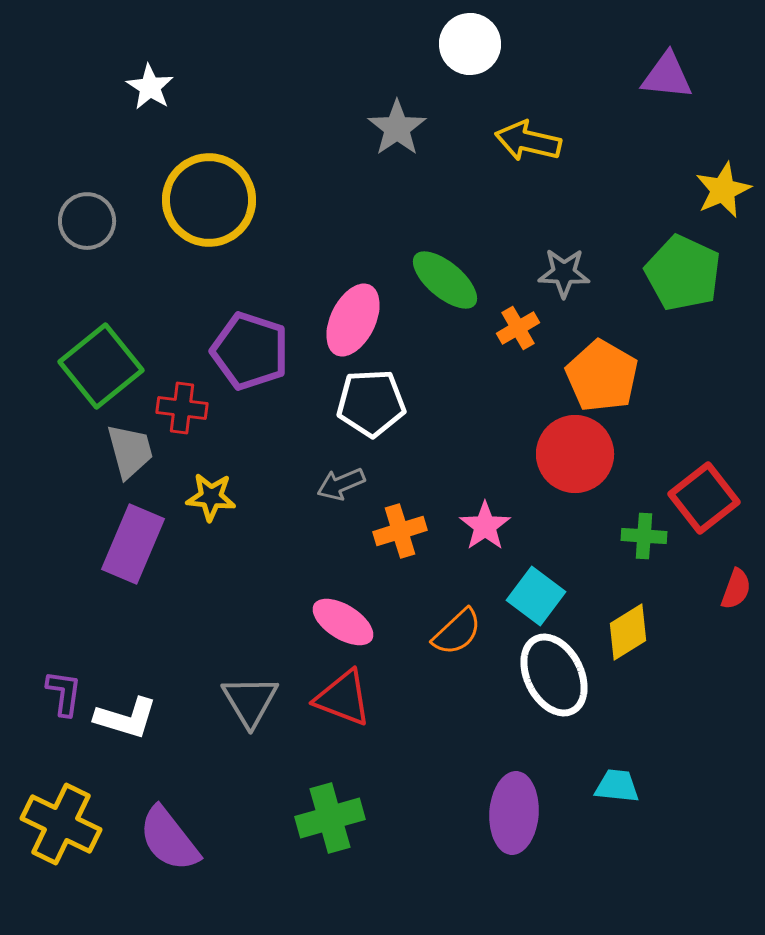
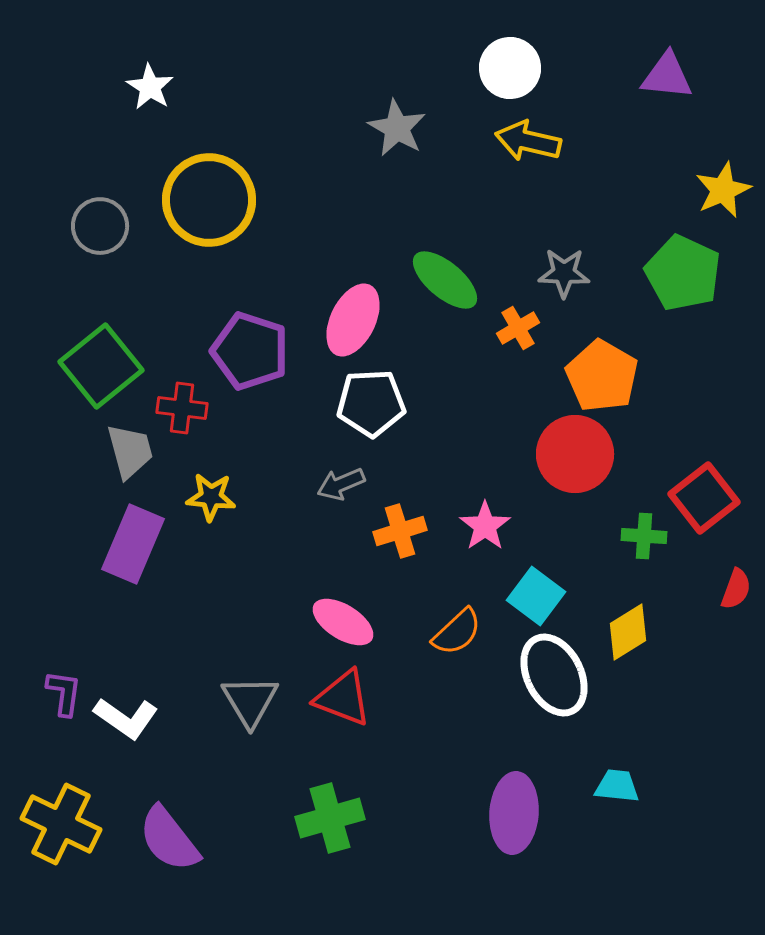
white circle at (470, 44): moved 40 px right, 24 px down
gray star at (397, 128): rotated 8 degrees counterclockwise
gray circle at (87, 221): moved 13 px right, 5 px down
white L-shape at (126, 718): rotated 18 degrees clockwise
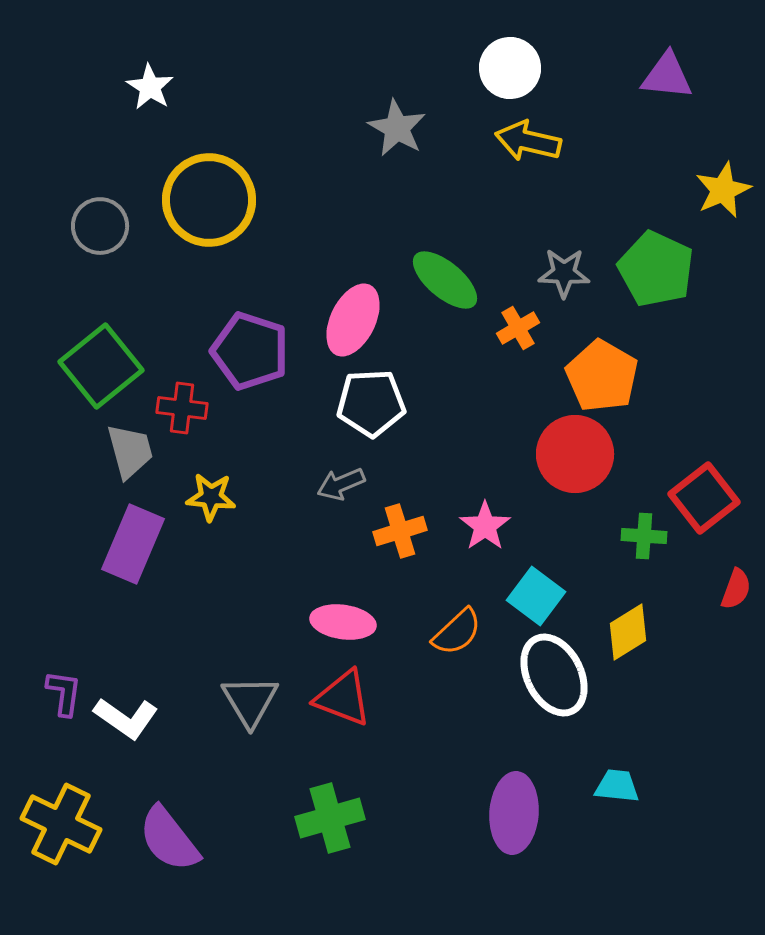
green pentagon at (683, 273): moved 27 px left, 4 px up
pink ellipse at (343, 622): rotated 24 degrees counterclockwise
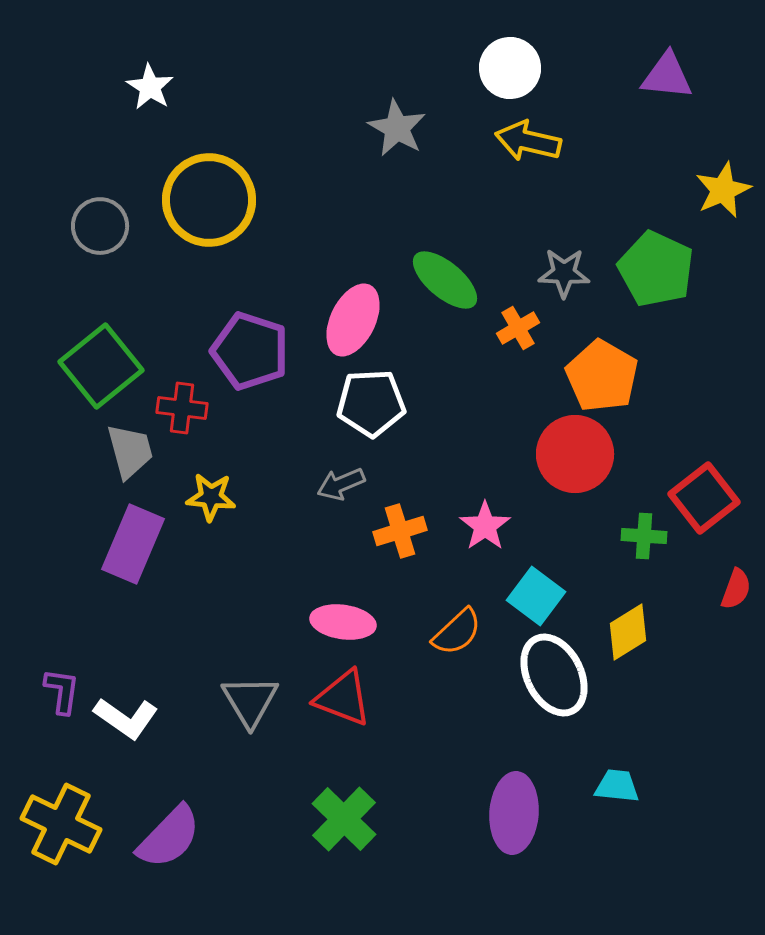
purple L-shape at (64, 693): moved 2 px left, 2 px up
green cross at (330, 818): moved 14 px right, 1 px down; rotated 30 degrees counterclockwise
purple semicircle at (169, 839): moved 2 px up; rotated 98 degrees counterclockwise
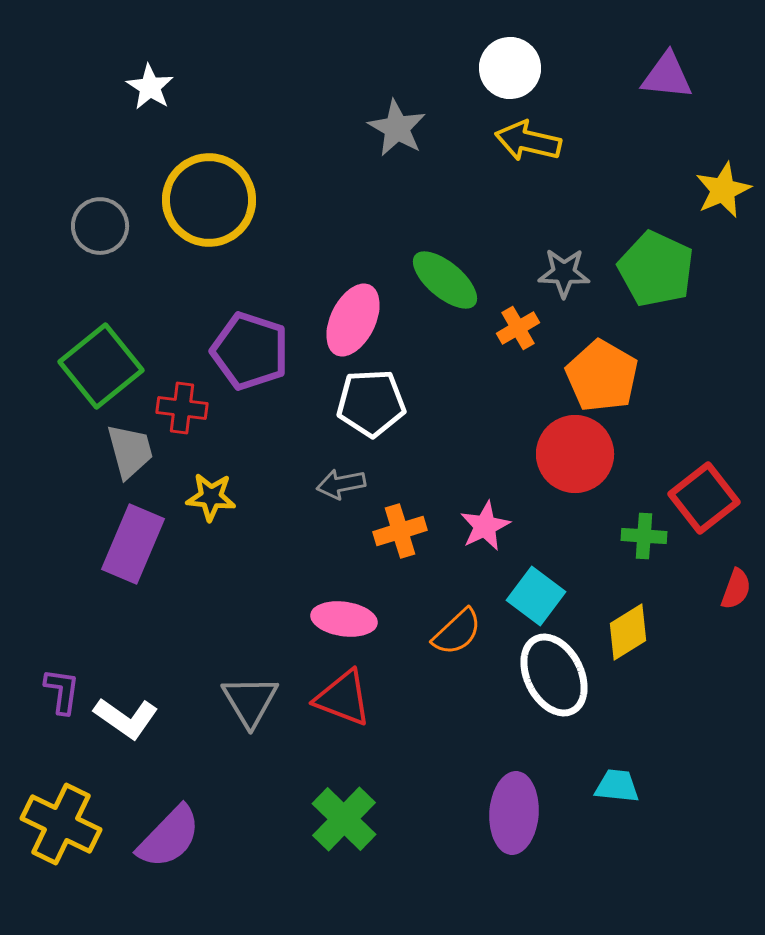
gray arrow at (341, 484): rotated 12 degrees clockwise
pink star at (485, 526): rotated 9 degrees clockwise
pink ellipse at (343, 622): moved 1 px right, 3 px up
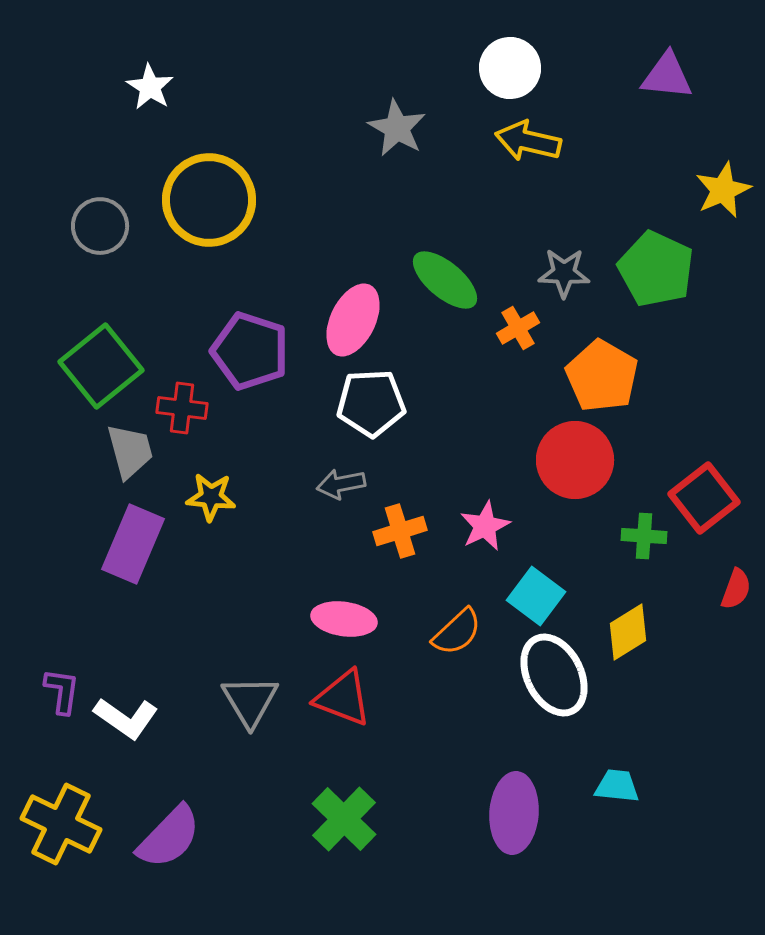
red circle at (575, 454): moved 6 px down
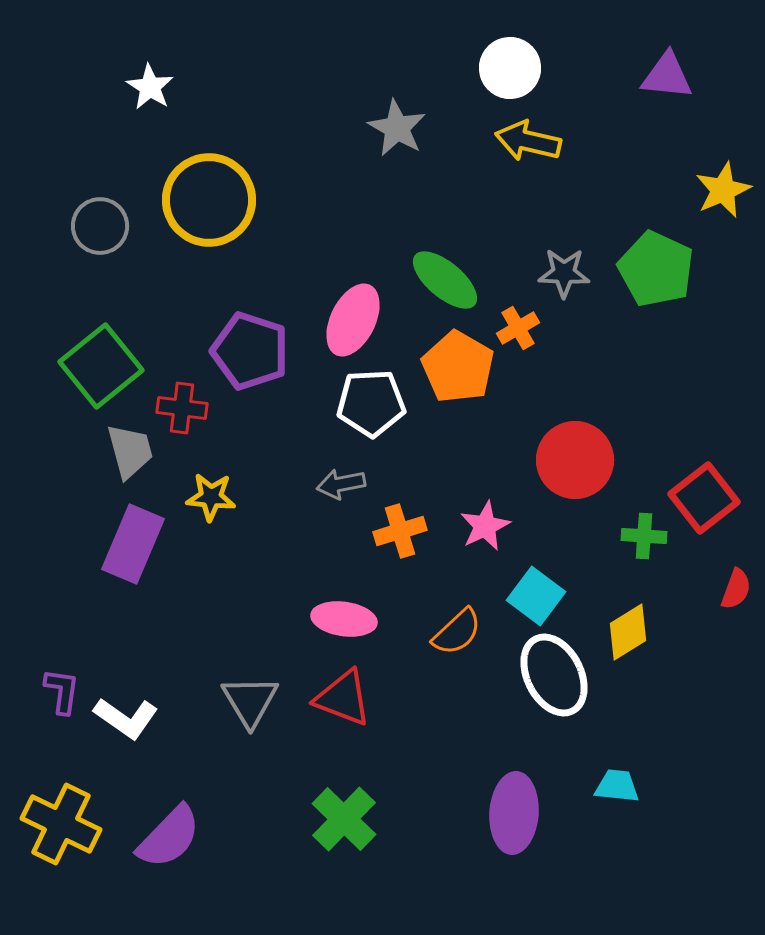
orange pentagon at (602, 376): moved 144 px left, 9 px up
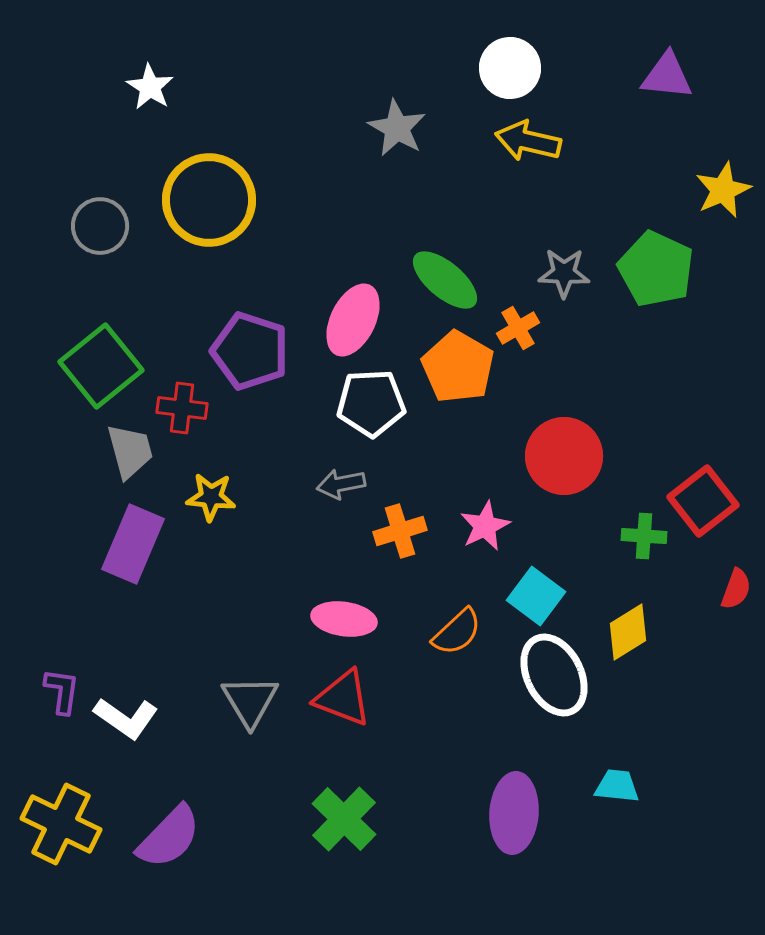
red circle at (575, 460): moved 11 px left, 4 px up
red square at (704, 498): moved 1 px left, 3 px down
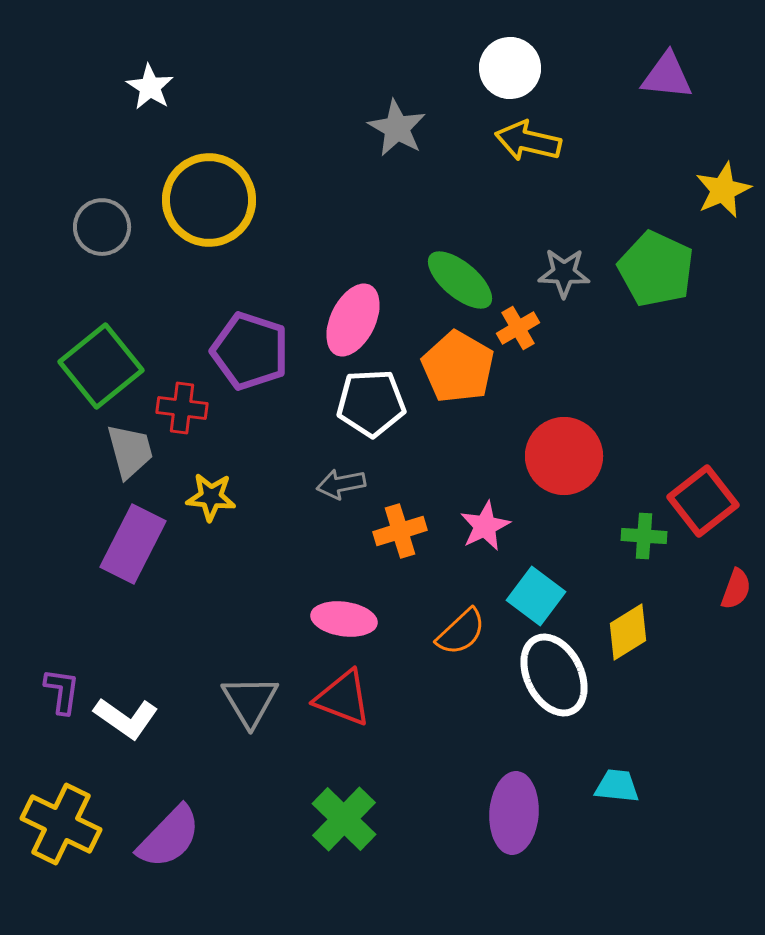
gray circle at (100, 226): moved 2 px right, 1 px down
green ellipse at (445, 280): moved 15 px right
purple rectangle at (133, 544): rotated 4 degrees clockwise
orange semicircle at (457, 632): moved 4 px right
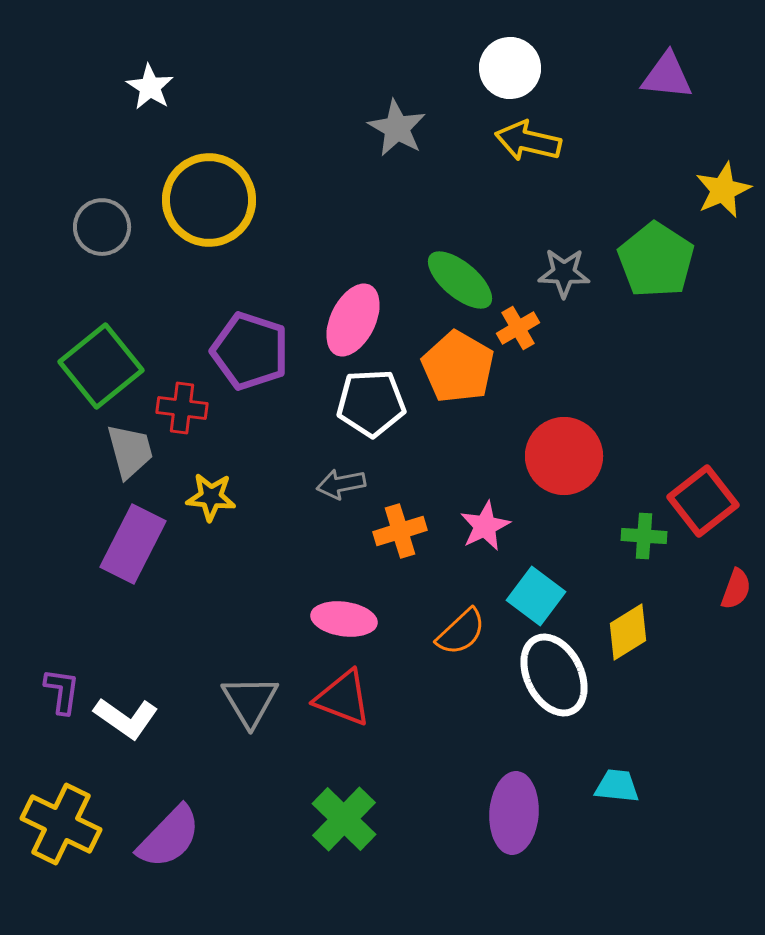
green pentagon at (656, 269): moved 9 px up; rotated 8 degrees clockwise
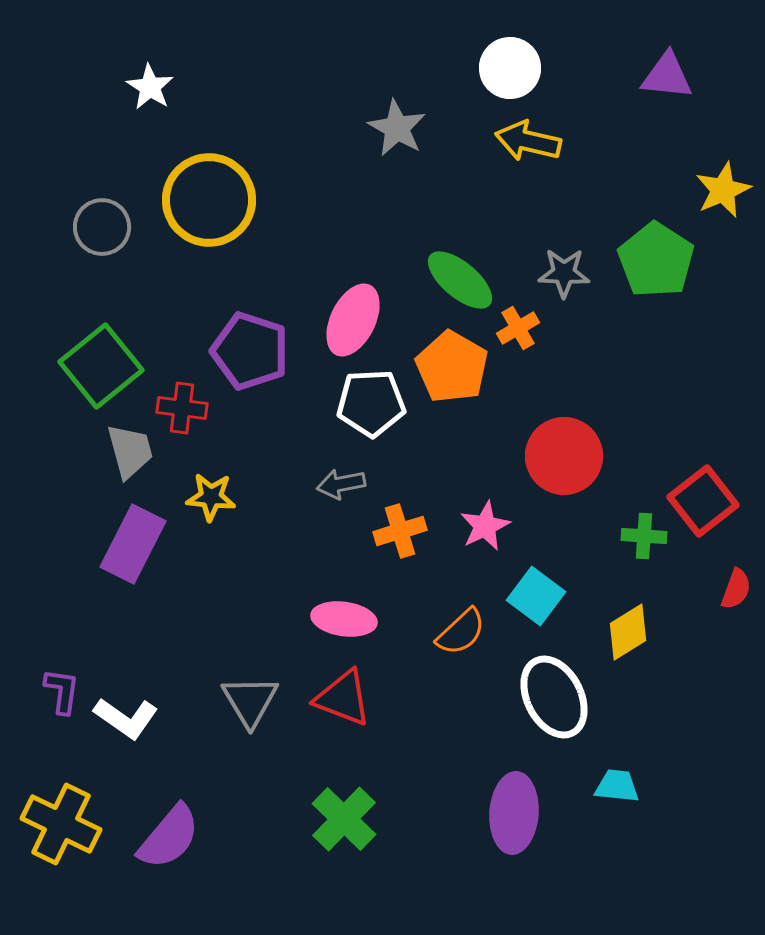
orange pentagon at (458, 367): moved 6 px left
white ellipse at (554, 675): moved 22 px down
purple semicircle at (169, 837): rotated 4 degrees counterclockwise
